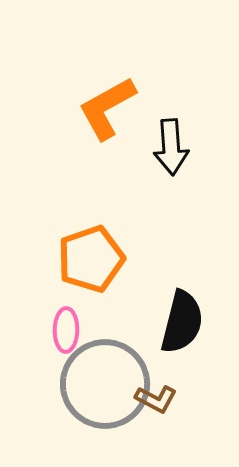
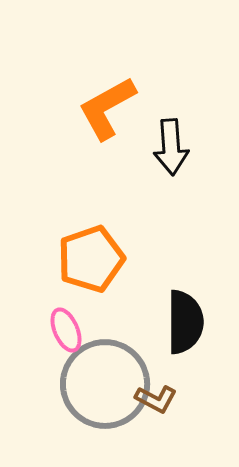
black semicircle: moved 3 px right; rotated 14 degrees counterclockwise
pink ellipse: rotated 24 degrees counterclockwise
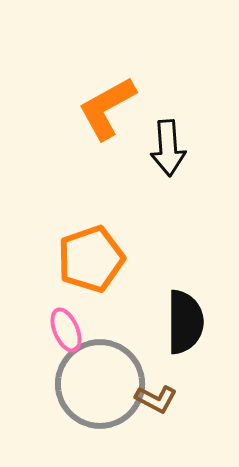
black arrow: moved 3 px left, 1 px down
gray circle: moved 5 px left
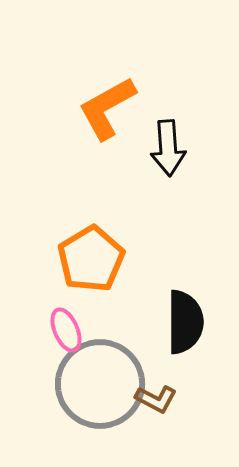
orange pentagon: rotated 12 degrees counterclockwise
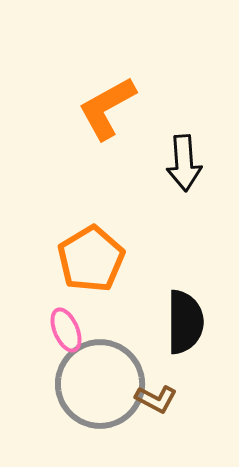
black arrow: moved 16 px right, 15 px down
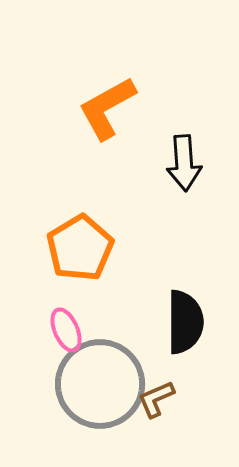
orange pentagon: moved 11 px left, 11 px up
brown L-shape: rotated 129 degrees clockwise
